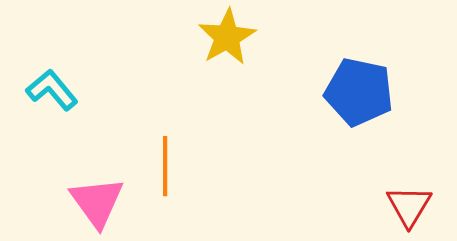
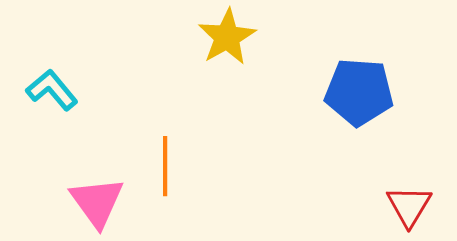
blue pentagon: rotated 8 degrees counterclockwise
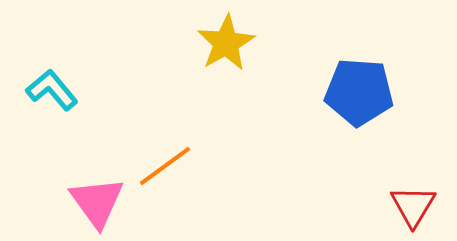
yellow star: moved 1 px left, 6 px down
orange line: rotated 54 degrees clockwise
red triangle: moved 4 px right
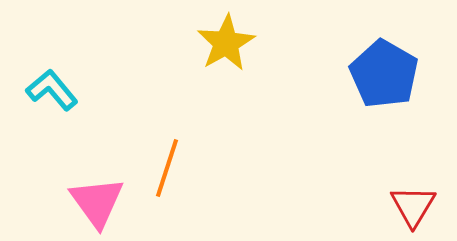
blue pentagon: moved 25 px right, 18 px up; rotated 26 degrees clockwise
orange line: moved 2 px right, 2 px down; rotated 36 degrees counterclockwise
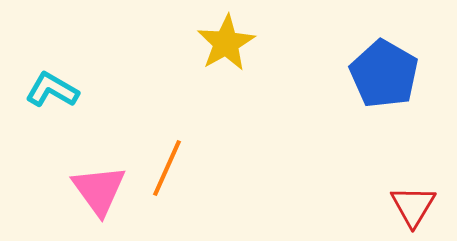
cyan L-shape: rotated 20 degrees counterclockwise
orange line: rotated 6 degrees clockwise
pink triangle: moved 2 px right, 12 px up
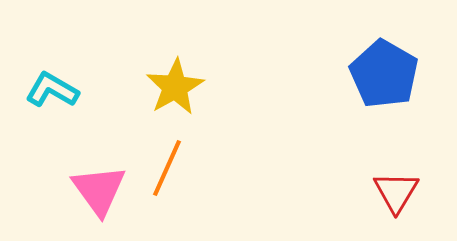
yellow star: moved 51 px left, 44 px down
red triangle: moved 17 px left, 14 px up
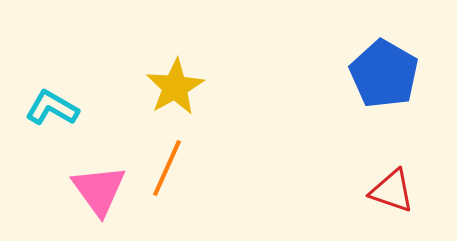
cyan L-shape: moved 18 px down
red triangle: moved 4 px left, 1 px up; rotated 42 degrees counterclockwise
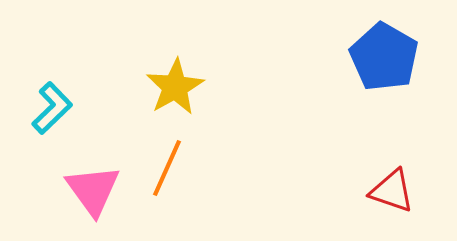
blue pentagon: moved 17 px up
cyan L-shape: rotated 106 degrees clockwise
pink triangle: moved 6 px left
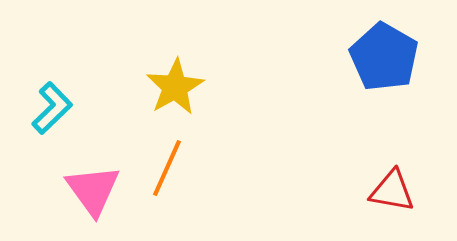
red triangle: rotated 9 degrees counterclockwise
